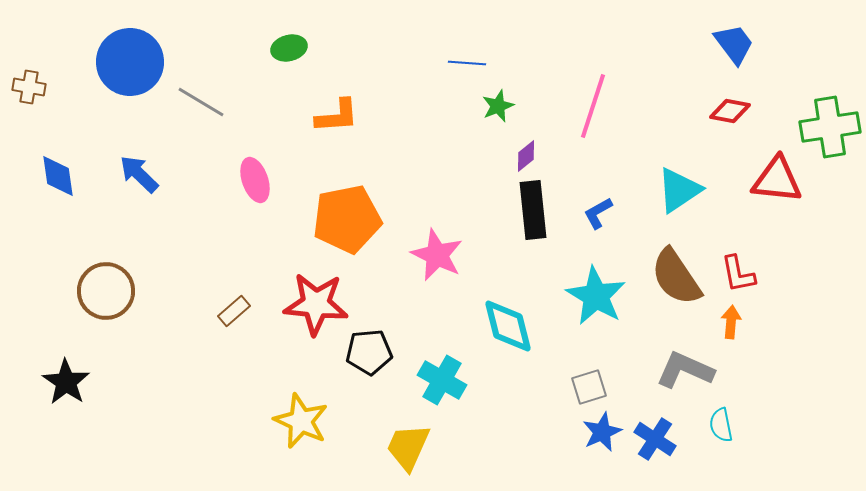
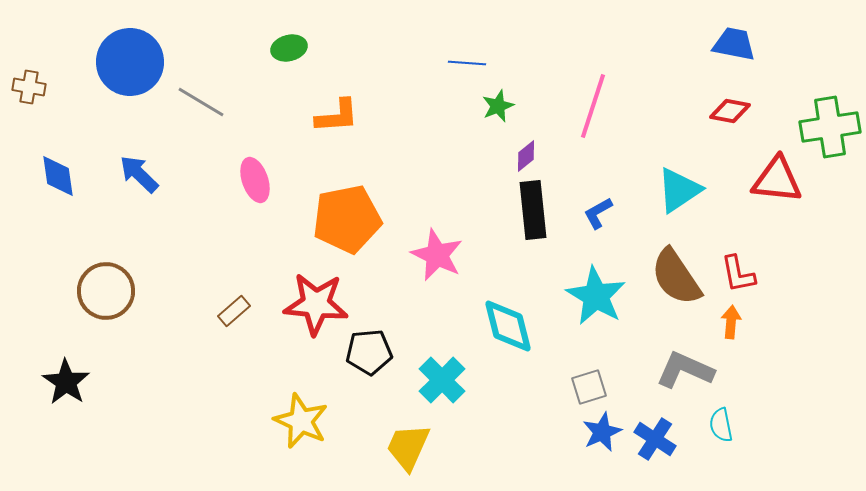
blue trapezoid: rotated 42 degrees counterclockwise
cyan cross: rotated 15 degrees clockwise
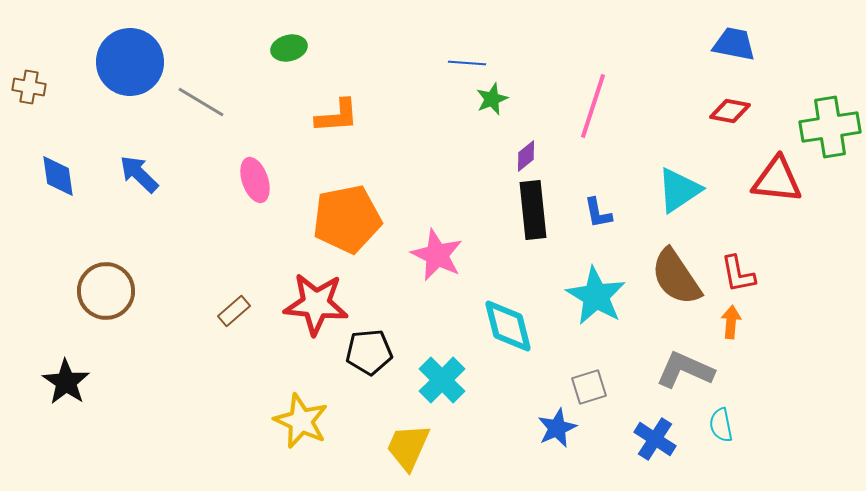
green star: moved 6 px left, 7 px up
blue L-shape: rotated 72 degrees counterclockwise
blue star: moved 45 px left, 4 px up
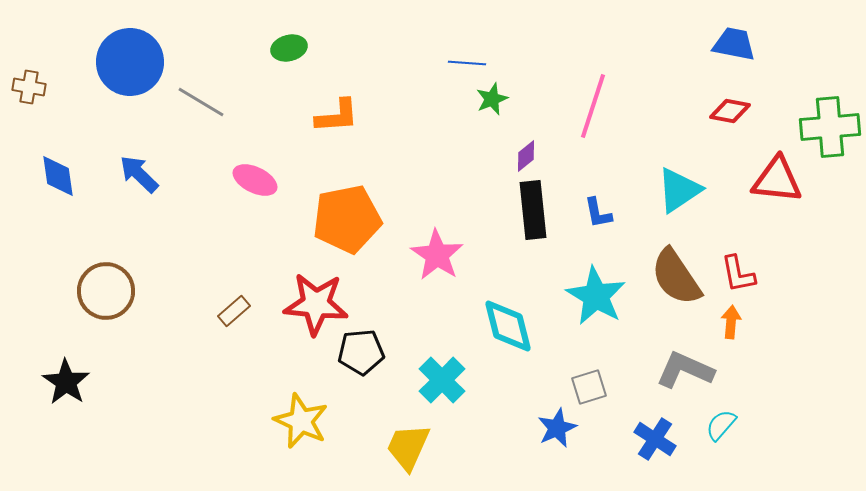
green cross: rotated 4 degrees clockwise
pink ellipse: rotated 45 degrees counterclockwise
pink star: rotated 8 degrees clockwise
black pentagon: moved 8 px left
cyan semicircle: rotated 52 degrees clockwise
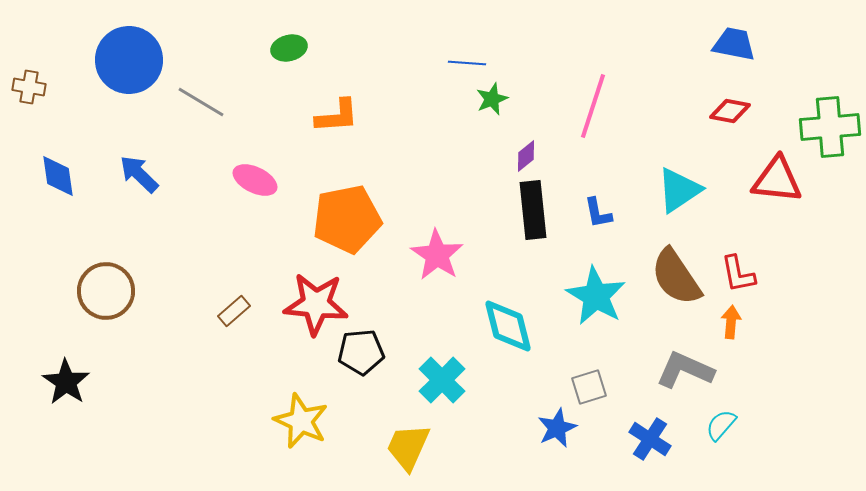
blue circle: moved 1 px left, 2 px up
blue cross: moved 5 px left
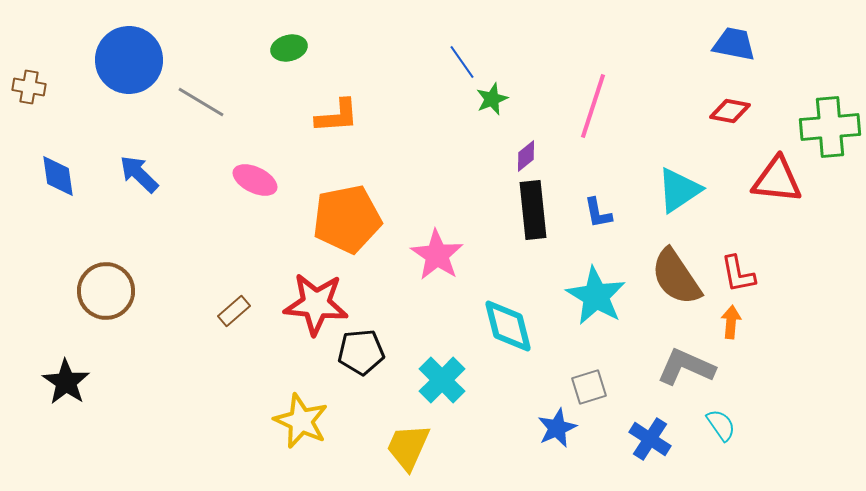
blue line: moved 5 px left, 1 px up; rotated 51 degrees clockwise
gray L-shape: moved 1 px right, 3 px up
cyan semicircle: rotated 104 degrees clockwise
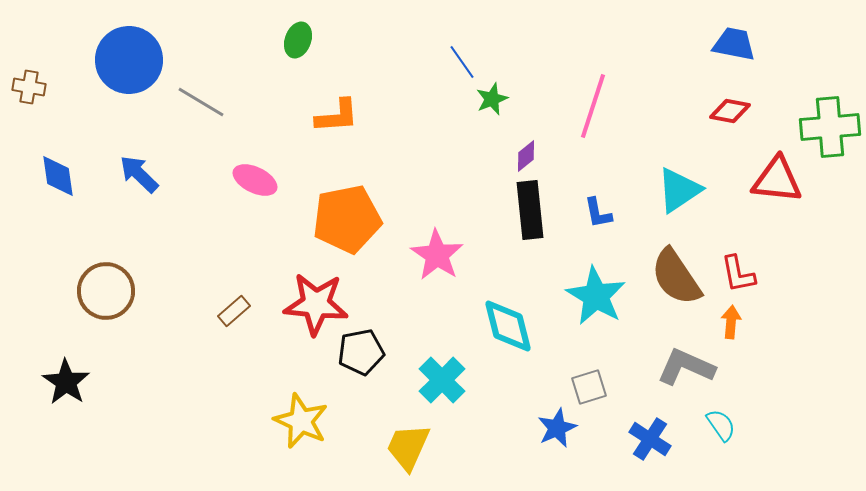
green ellipse: moved 9 px right, 8 px up; rotated 56 degrees counterclockwise
black rectangle: moved 3 px left
black pentagon: rotated 6 degrees counterclockwise
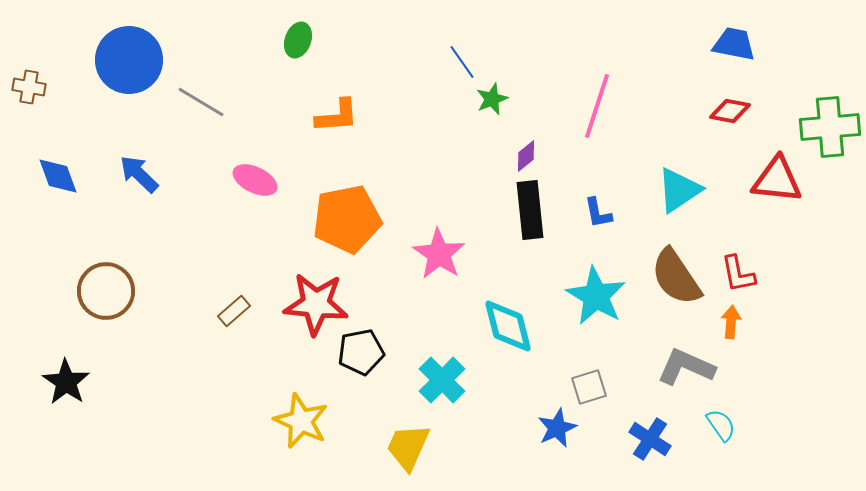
pink line: moved 4 px right
blue diamond: rotated 12 degrees counterclockwise
pink star: moved 2 px right, 1 px up
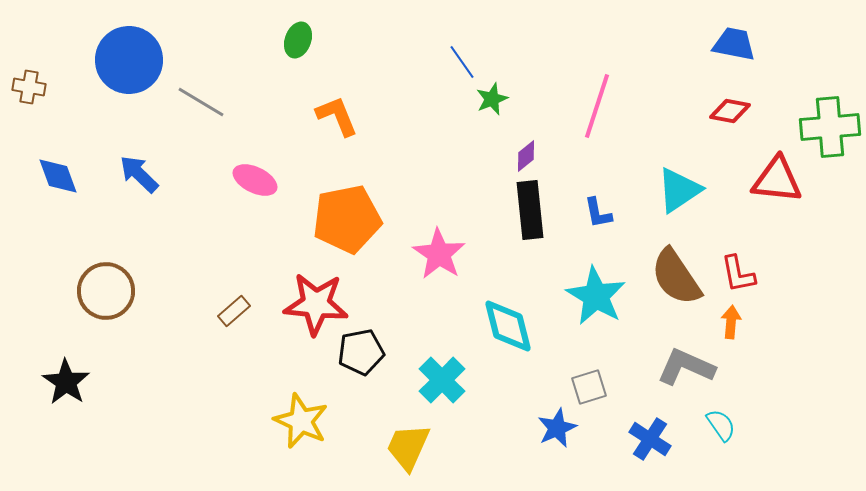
orange L-shape: rotated 108 degrees counterclockwise
